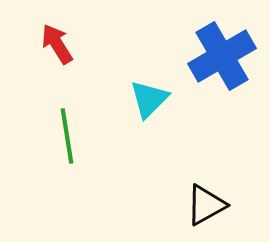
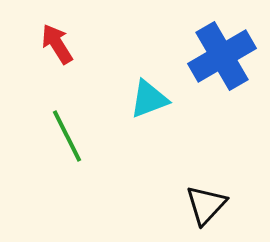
cyan triangle: rotated 24 degrees clockwise
green line: rotated 18 degrees counterclockwise
black triangle: rotated 18 degrees counterclockwise
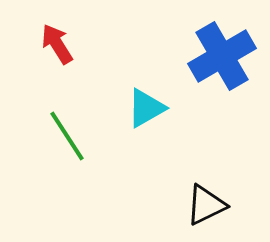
cyan triangle: moved 3 px left, 9 px down; rotated 9 degrees counterclockwise
green line: rotated 6 degrees counterclockwise
black triangle: rotated 21 degrees clockwise
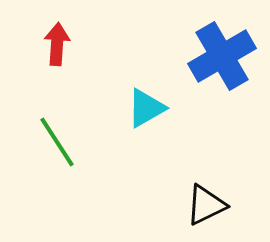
red arrow: rotated 36 degrees clockwise
green line: moved 10 px left, 6 px down
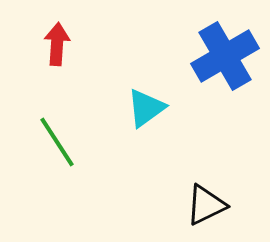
blue cross: moved 3 px right
cyan triangle: rotated 6 degrees counterclockwise
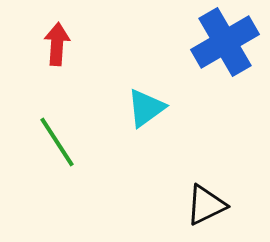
blue cross: moved 14 px up
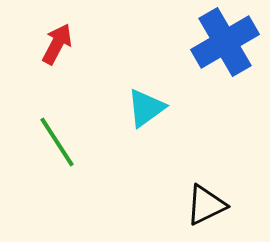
red arrow: rotated 24 degrees clockwise
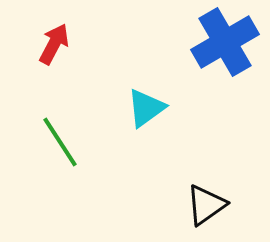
red arrow: moved 3 px left
green line: moved 3 px right
black triangle: rotated 9 degrees counterclockwise
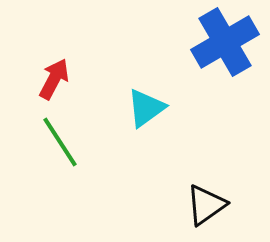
red arrow: moved 35 px down
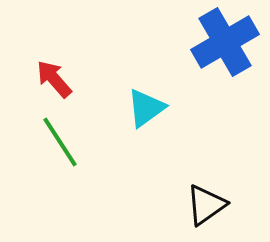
red arrow: rotated 69 degrees counterclockwise
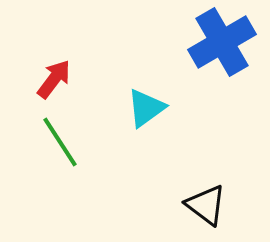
blue cross: moved 3 px left
red arrow: rotated 78 degrees clockwise
black triangle: rotated 48 degrees counterclockwise
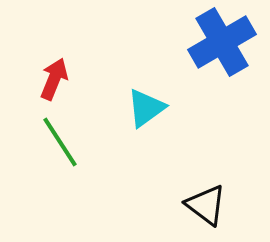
red arrow: rotated 15 degrees counterclockwise
